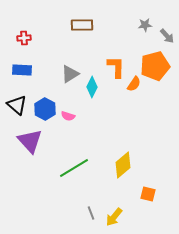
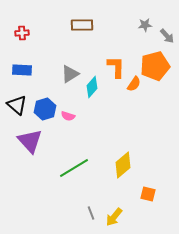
red cross: moved 2 px left, 5 px up
cyan diamond: rotated 15 degrees clockwise
blue hexagon: rotated 15 degrees clockwise
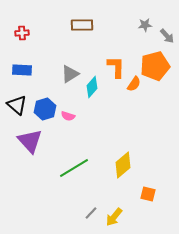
gray line: rotated 64 degrees clockwise
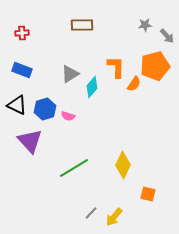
blue rectangle: rotated 18 degrees clockwise
black triangle: rotated 15 degrees counterclockwise
yellow diamond: rotated 24 degrees counterclockwise
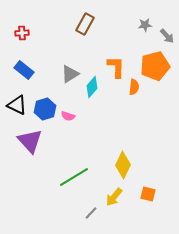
brown rectangle: moved 3 px right, 1 px up; rotated 60 degrees counterclockwise
blue rectangle: moved 2 px right; rotated 18 degrees clockwise
orange semicircle: moved 3 px down; rotated 28 degrees counterclockwise
green line: moved 9 px down
yellow arrow: moved 20 px up
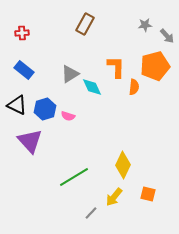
cyan diamond: rotated 65 degrees counterclockwise
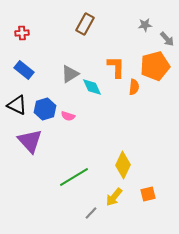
gray arrow: moved 3 px down
orange square: rotated 28 degrees counterclockwise
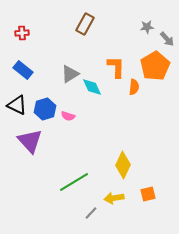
gray star: moved 2 px right, 2 px down
orange pentagon: rotated 16 degrees counterclockwise
blue rectangle: moved 1 px left
green line: moved 5 px down
yellow arrow: moved 1 px down; rotated 42 degrees clockwise
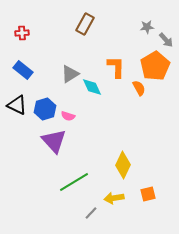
gray arrow: moved 1 px left, 1 px down
orange semicircle: moved 5 px right, 1 px down; rotated 35 degrees counterclockwise
purple triangle: moved 24 px right
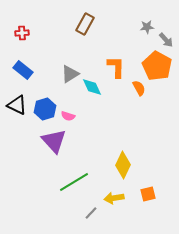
orange pentagon: moved 2 px right; rotated 12 degrees counterclockwise
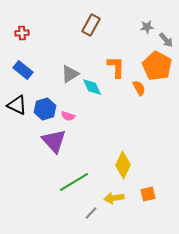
brown rectangle: moved 6 px right, 1 px down
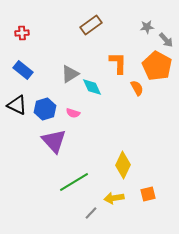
brown rectangle: rotated 25 degrees clockwise
orange L-shape: moved 2 px right, 4 px up
orange semicircle: moved 2 px left
pink semicircle: moved 5 px right, 3 px up
